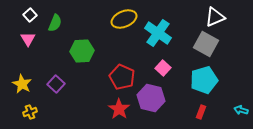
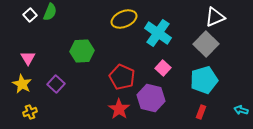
green semicircle: moved 5 px left, 11 px up
pink triangle: moved 19 px down
gray square: rotated 15 degrees clockwise
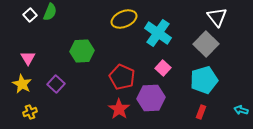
white triangle: moved 2 px right; rotated 45 degrees counterclockwise
purple hexagon: rotated 16 degrees counterclockwise
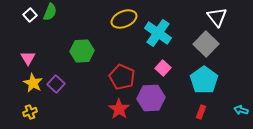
cyan pentagon: rotated 20 degrees counterclockwise
yellow star: moved 11 px right, 1 px up
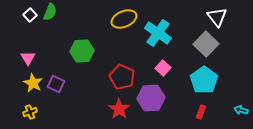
purple square: rotated 18 degrees counterclockwise
